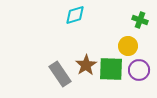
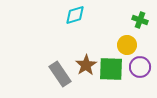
yellow circle: moved 1 px left, 1 px up
purple circle: moved 1 px right, 3 px up
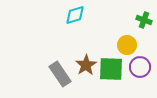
green cross: moved 4 px right
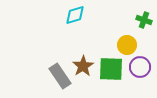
brown star: moved 3 px left, 1 px down
gray rectangle: moved 2 px down
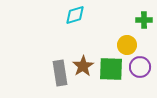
green cross: rotated 21 degrees counterclockwise
gray rectangle: moved 3 px up; rotated 25 degrees clockwise
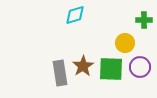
yellow circle: moved 2 px left, 2 px up
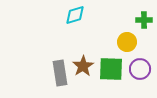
yellow circle: moved 2 px right, 1 px up
purple circle: moved 2 px down
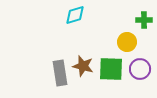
brown star: rotated 25 degrees counterclockwise
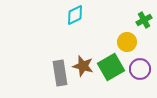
cyan diamond: rotated 10 degrees counterclockwise
green cross: rotated 28 degrees counterclockwise
green square: moved 2 px up; rotated 32 degrees counterclockwise
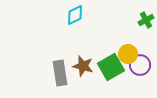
green cross: moved 2 px right
yellow circle: moved 1 px right, 12 px down
purple circle: moved 4 px up
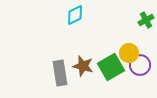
yellow circle: moved 1 px right, 1 px up
